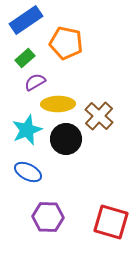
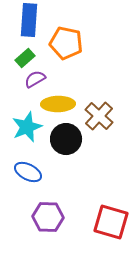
blue rectangle: moved 3 px right; rotated 52 degrees counterclockwise
purple semicircle: moved 3 px up
cyan star: moved 3 px up
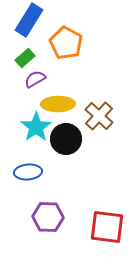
blue rectangle: rotated 28 degrees clockwise
orange pentagon: rotated 16 degrees clockwise
cyan star: moved 9 px right; rotated 12 degrees counterclockwise
blue ellipse: rotated 32 degrees counterclockwise
red square: moved 4 px left, 5 px down; rotated 9 degrees counterclockwise
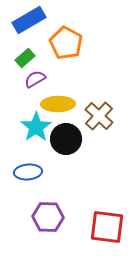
blue rectangle: rotated 28 degrees clockwise
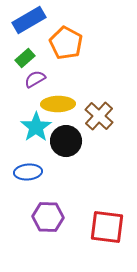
black circle: moved 2 px down
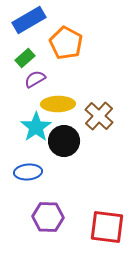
black circle: moved 2 px left
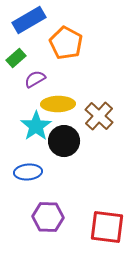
green rectangle: moved 9 px left
cyan star: moved 1 px up
